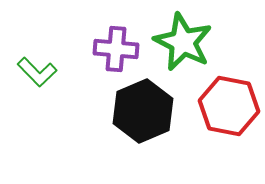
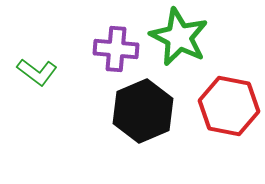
green star: moved 4 px left, 5 px up
green L-shape: rotated 9 degrees counterclockwise
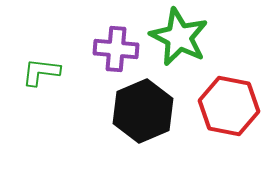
green L-shape: moved 4 px right; rotated 150 degrees clockwise
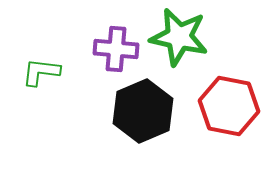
green star: rotated 14 degrees counterclockwise
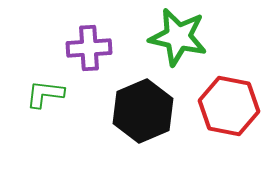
green star: moved 1 px left
purple cross: moved 27 px left, 1 px up; rotated 9 degrees counterclockwise
green L-shape: moved 4 px right, 22 px down
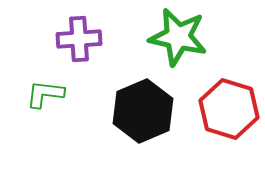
purple cross: moved 10 px left, 9 px up
red hexagon: moved 3 px down; rotated 6 degrees clockwise
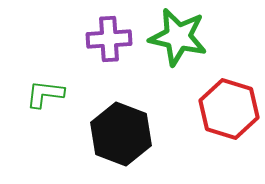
purple cross: moved 30 px right
black hexagon: moved 22 px left, 23 px down; rotated 16 degrees counterclockwise
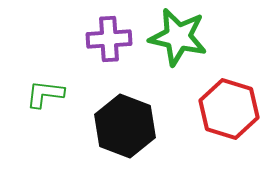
black hexagon: moved 4 px right, 8 px up
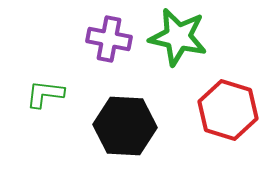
purple cross: rotated 15 degrees clockwise
red hexagon: moved 1 px left, 1 px down
black hexagon: rotated 18 degrees counterclockwise
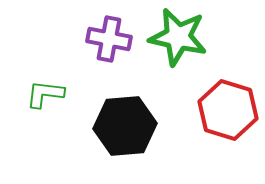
black hexagon: rotated 8 degrees counterclockwise
